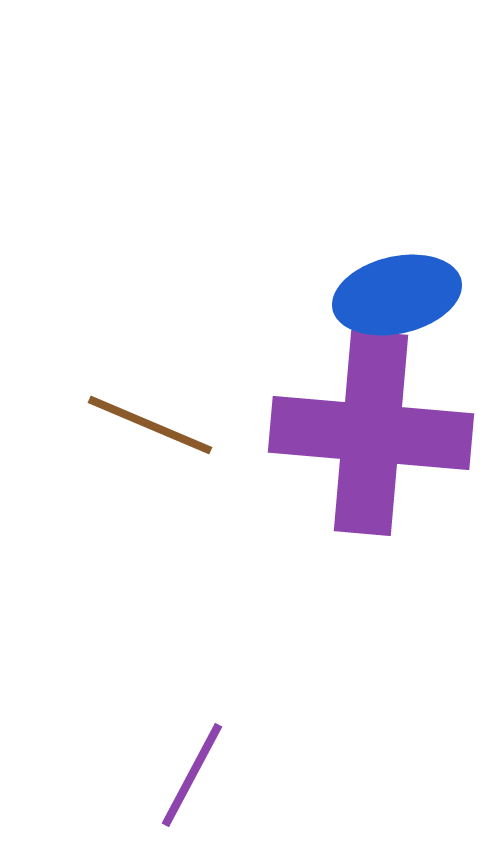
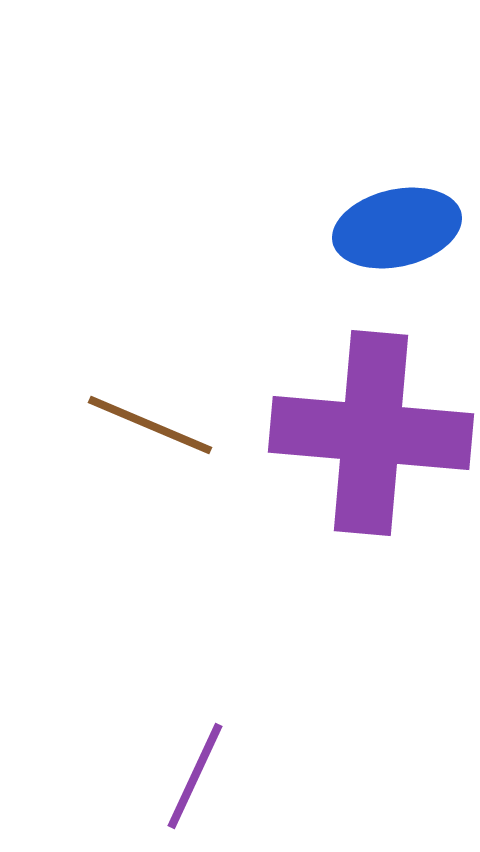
blue ellipse: moved 67 px up
purple line: moved 3 px right, 1 px down; rotated 3 degrees counterclockwise
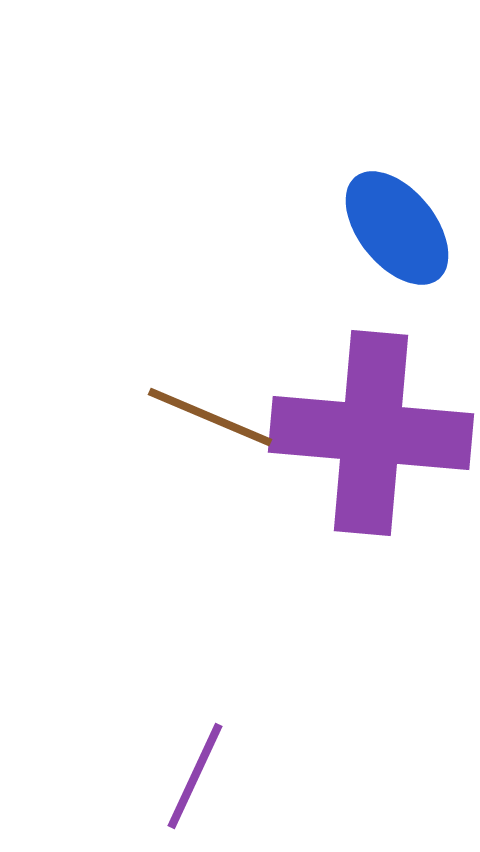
blue ellipse: rotated 64 degrees clockwise
brown line: moved 60 px right, 8 px up
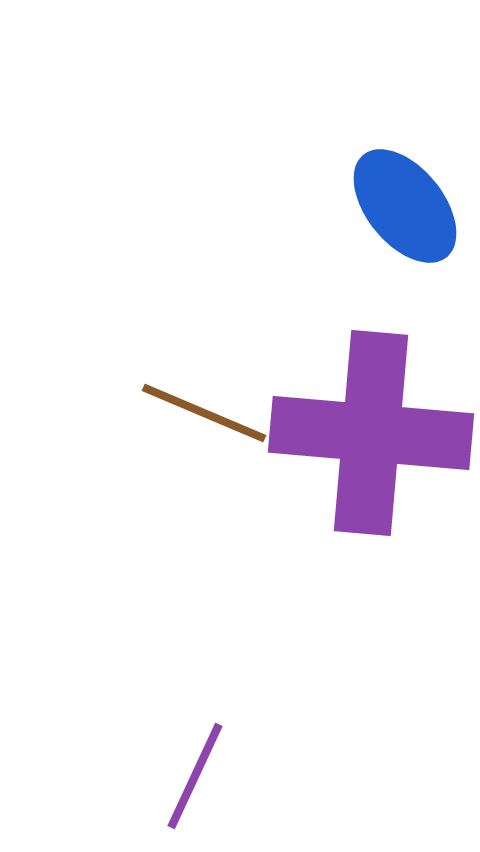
blue ellipse: moved 8 px right, 22 px up
brown line: moved 6 px left, 4 px up
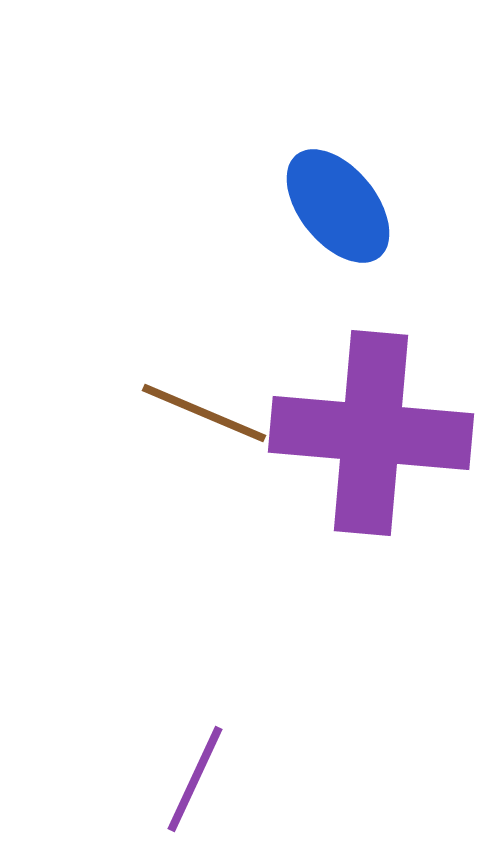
blue ellipse: moved 67 px left
purple line: moved 3 px down
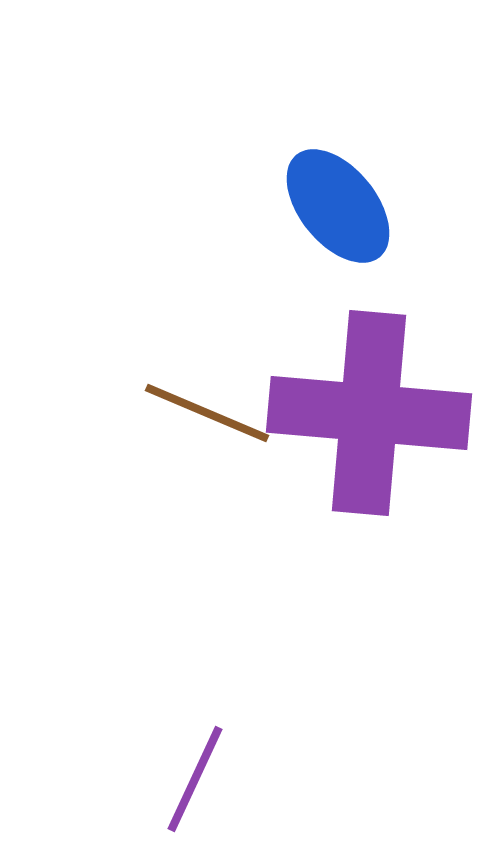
brown line: moved 3 px right
purple cross: moved 2 px left, 20 px up
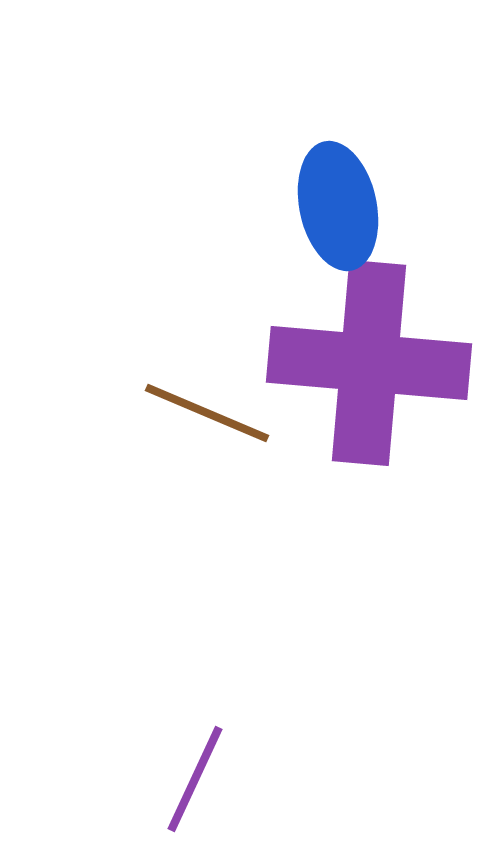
blue ellipse: rotated 27 degrees clockwise
purple cross: moved 50 px up
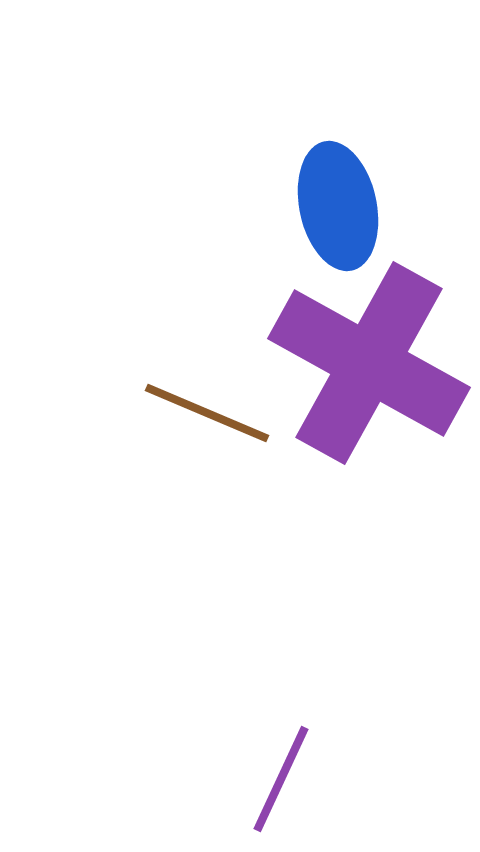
purple cross: rotated 24 degrees clockwise
purple line: moved 86 px right
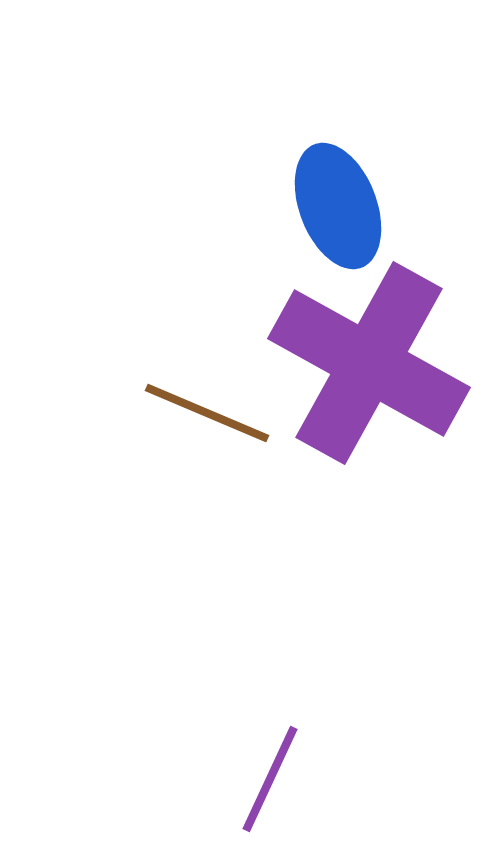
blue ellipse: rotated 9 degrees counterclockwise
purple line: moved 11 px left
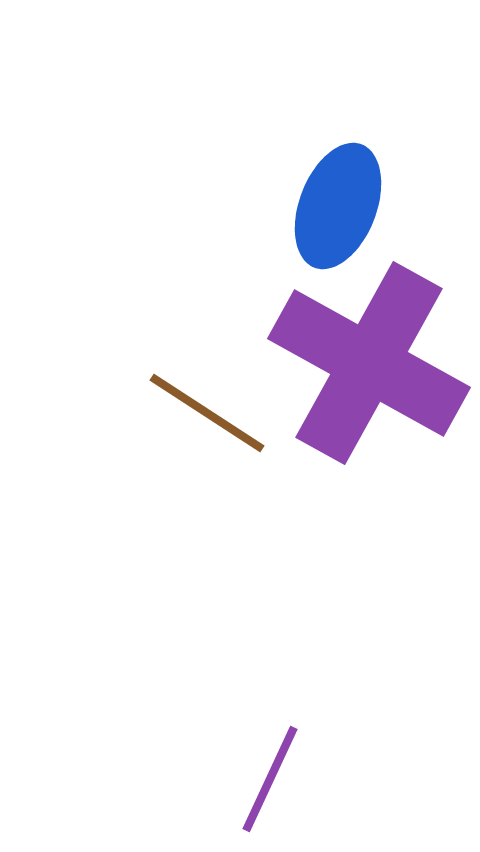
blue ellipse: rotated 42 degrees clockwise
brown line: rotated 10 degrees clockwise
